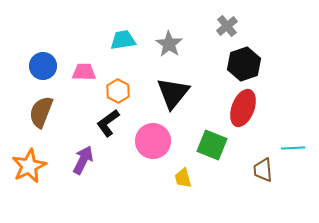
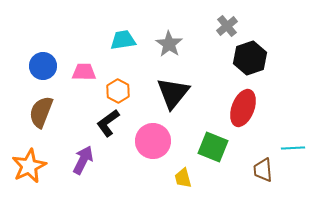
black hexagon: moved 6 px right, 6 px up
green square: moved 1 px right, 2 px down
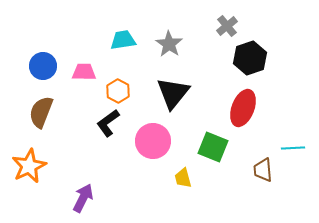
purple arrow: moved 38 px down
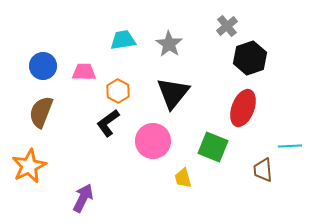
cyan line: moved 3 px left, 2 px up
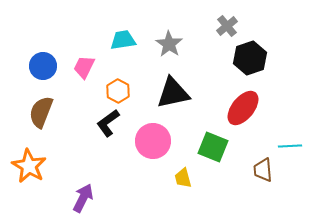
pink trapezoid: moved 5 px up; rotated 65 degrees counterclockwise
black triangle: rotated 39 degrees clockwise
red ellipse: rotated 18 degrees clockwise
orange star: rotated 16 degrees counterclockwise
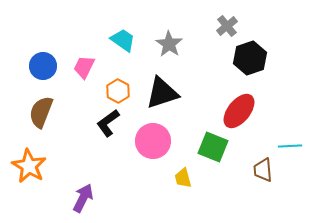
cyan trapezoid: rotated 44 degrees clockwise
black triangle: moved 11 px left; rotated 6 degrees counterclockwise
red ellipse: moved 4 px left, 3 px down
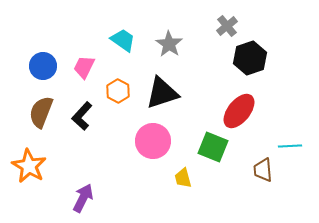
black L-shape: moved 26 px left, 7 px up; rotated 12 degrees counterclockwise
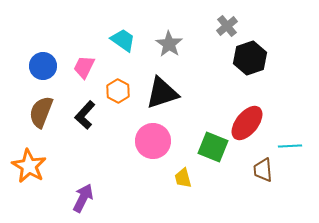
red ellipse: moved 8 px right, 12 px down
black L-shape: moved 3 px right, 1 px up
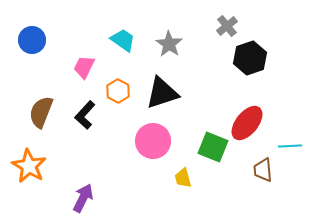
blue circle: moved 11 px left, 26 px up
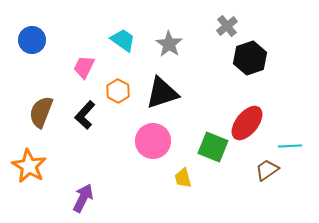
brown trapezoid: moved 4 px right; rotated 60 degrees clockwise
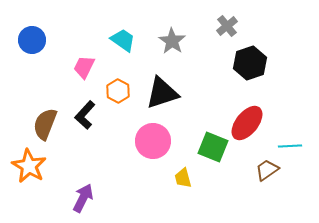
gray star: moved 3 px right, 3 px up
black hexagon: moved 5 px down
brown semicircle: moved 4 px right, 12 px down
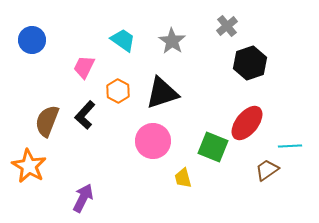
brown semicircle: moved 2 px right, 3 px up
